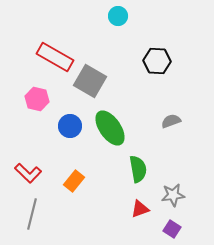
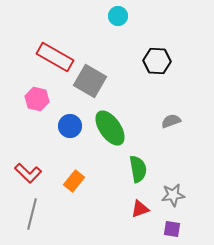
purple square: rotated 24 degrees counterclockwise
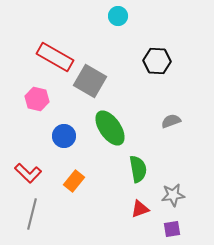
blue circle: moved 6 px left, 10 px down
purple square: rotated 18 degrees counterclockwise
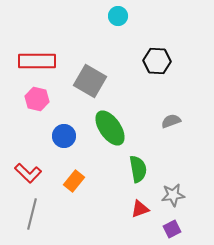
red rectangle: moved 18 px left, 4 px down; rotated 30 degrees counterclockwise
purple square: rotated 18 degrees counterclockwise
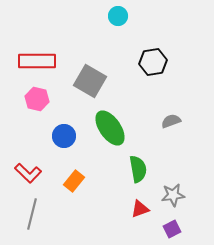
black hexagon: moved 4 px left, 1 px down; rotated 12 degrees counterclockwise
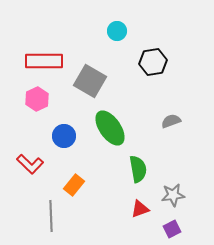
cyan circle: moved 1 px left, 15 px down
red rectangle: moved 7 px right
pink hexagon: rotated 20 degrees clockwise
red L-shape: moved 2 px right, 9 px up
orange rectangle: moved 4 px down
gray line: moved 19 px right, 2 px down; rotated 16 degrees counterclockwise
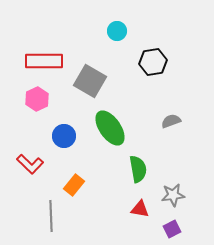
red triangle: rotated 30 degrees clockwise
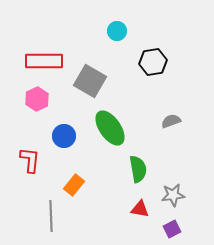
red L-shape: moved 4 px up; rotated 128 degrees counterclockwise
